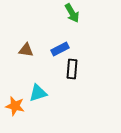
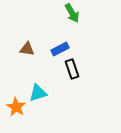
brown triangle: moved 1 px right, 1 px up
black rectangle: rotated 24 degrees counterclockwise
orange star: moved 1 px right, 1 px down; rotated 18 degrees clockwise
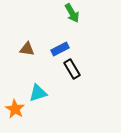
black rectangle: rotated 12 degrees counterclockwise
orange star: moved 1 px left, 2 px down
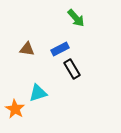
green arrow: moved 4 px right, 5 px down; rotated 12 degrees counterclockwise
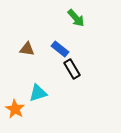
blue rectangle: rotated 66 degrees clockwise
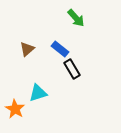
brown triangle: rotated 49 degrees counterclockwise
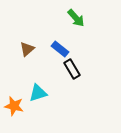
orange star: moved 1 px left, 3 px up; rotated 18 degrees counterclockwise
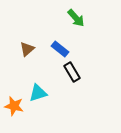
black rectangle: moved 3 px down
